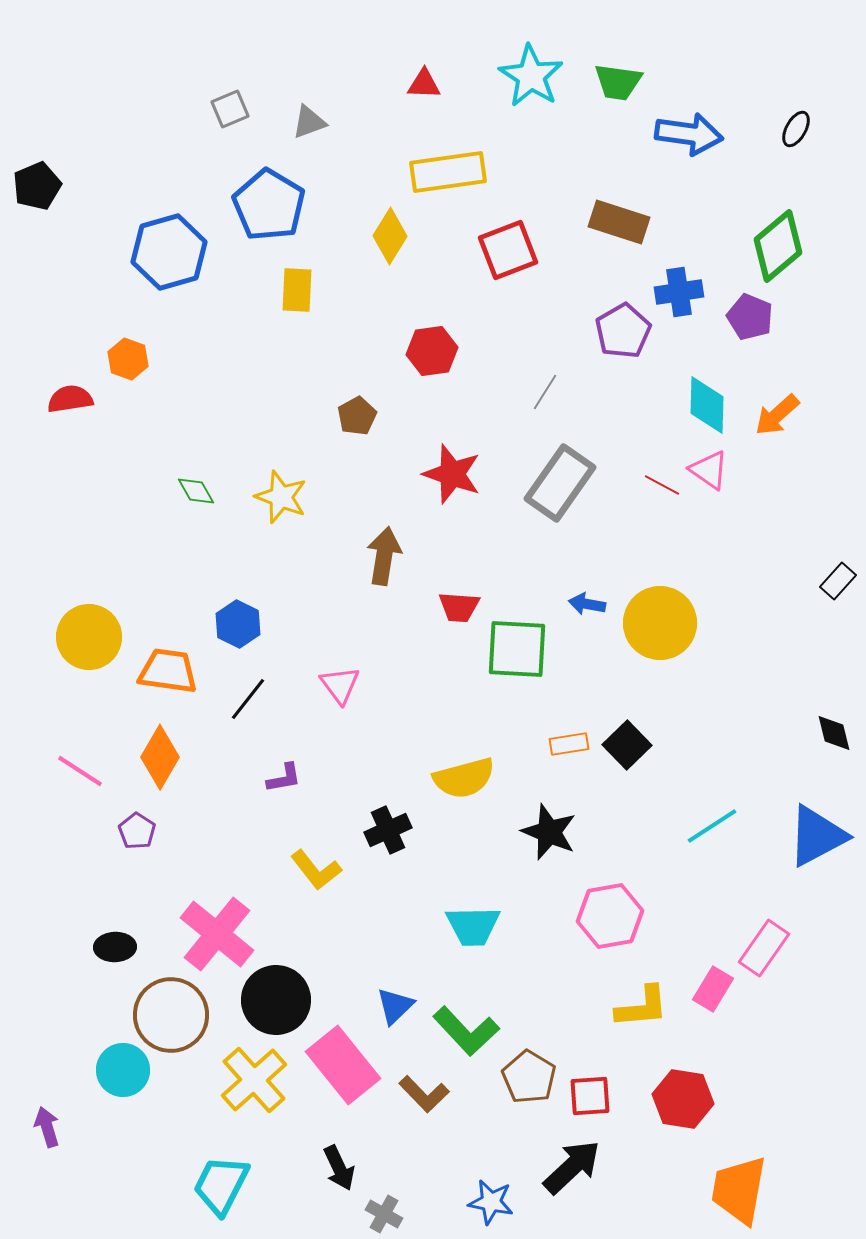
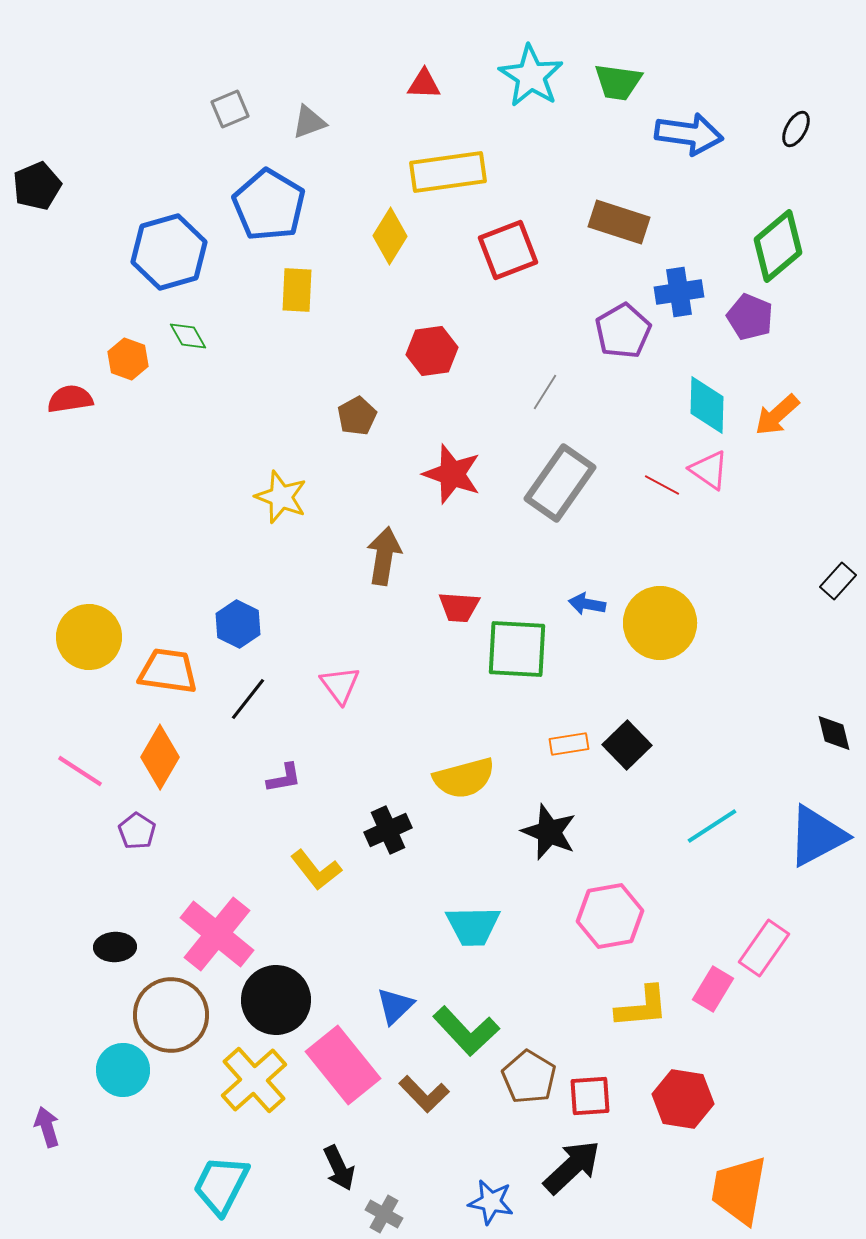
green diamond at (196, 491): moved 8 px left, 155 px up
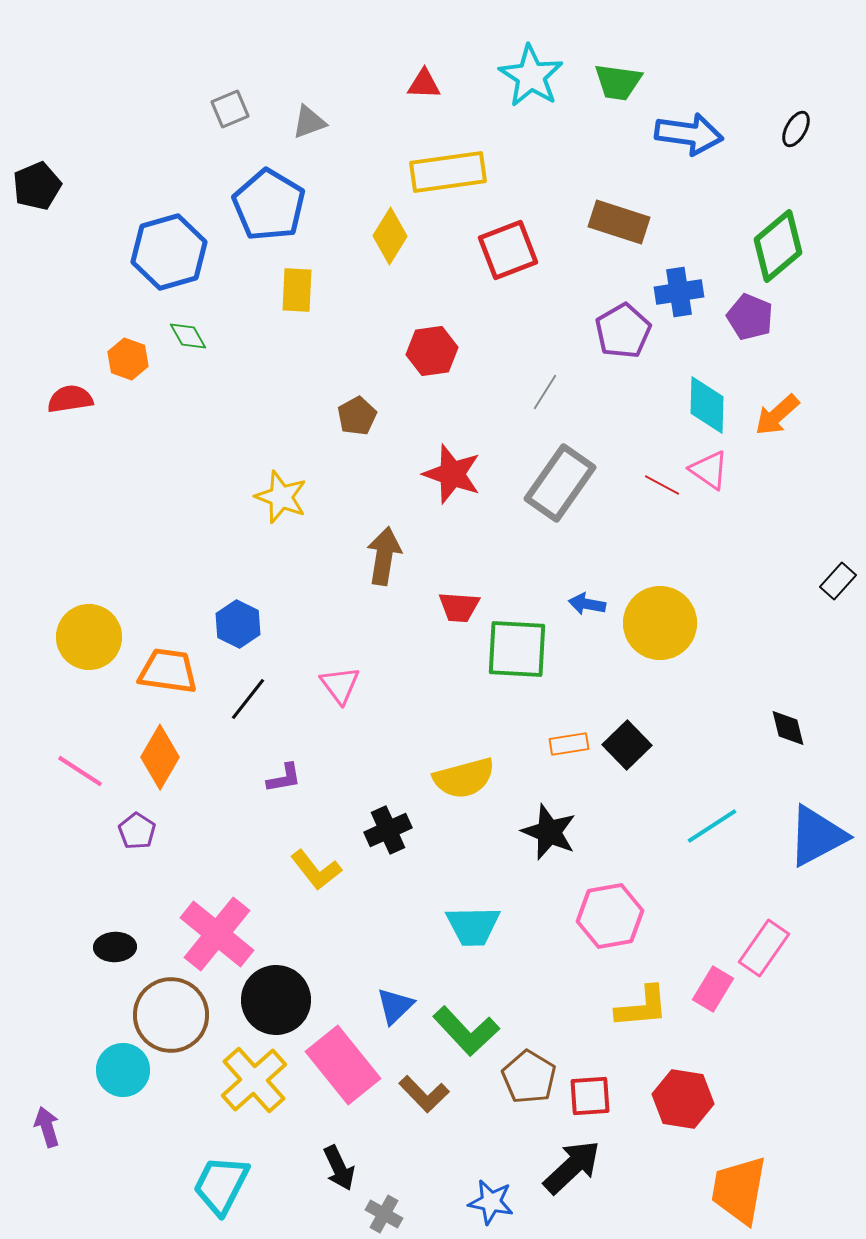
black diamond at (834, 733): moved 46 px left, 5 px up
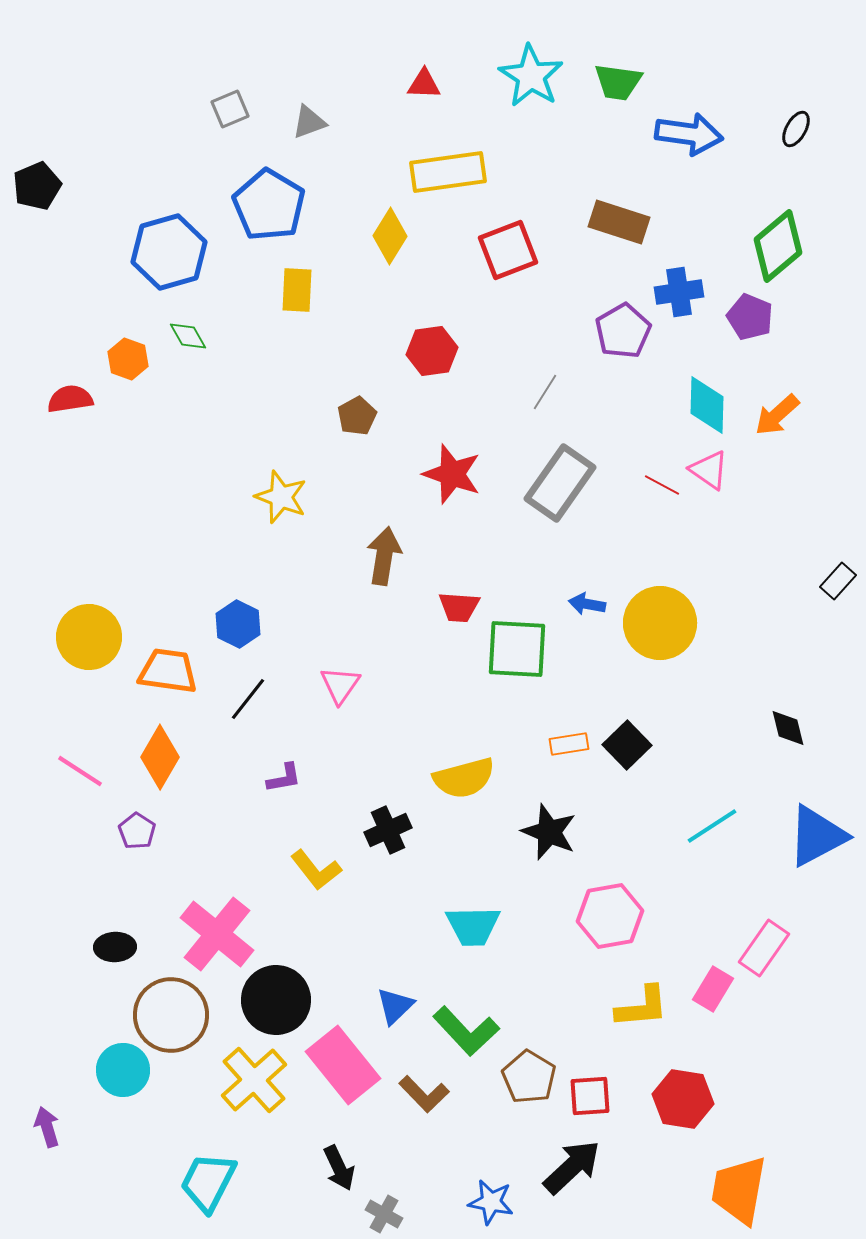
pink triangle at (340, 685): rotated 12 degrees clockwise
cyan trapezoid at (221, 1185): moved 13 px left, 3 px up
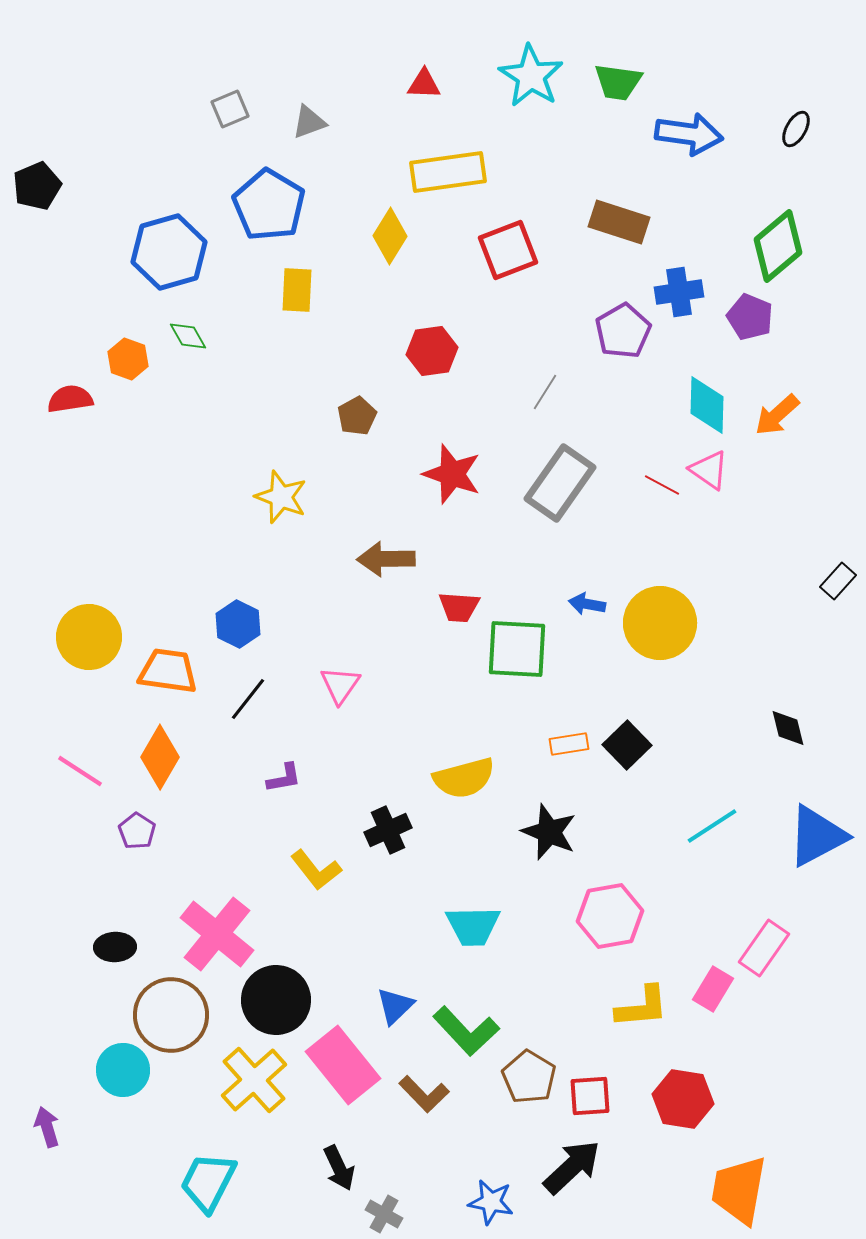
brown arrow at (384, 556): moved 2 px right, 3 px down; rotated 100 degrees counterclockwise
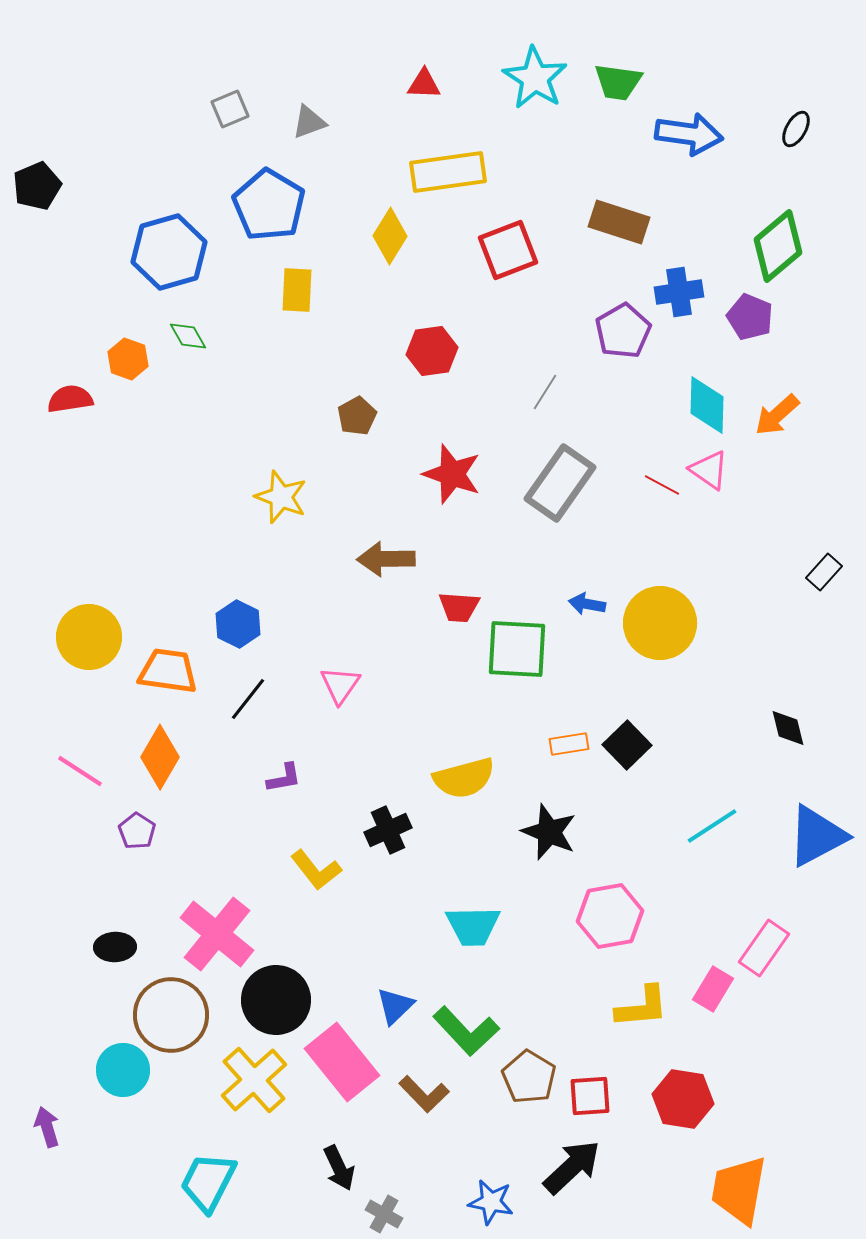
cyan star at (531, 76): moved 4 px right, 2 px down
black rectangle at (838, 581): moved 14 px left, 9 px up
pink rectangle at (343, 1065): moved 1 px left, 3 px up
